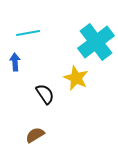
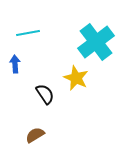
blue arrow: moved 2 px down
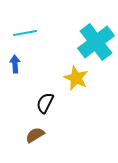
cyan line: moved 3 px left
black semicircle: moved 9 px down; rotated 120 degrees counterclockwise
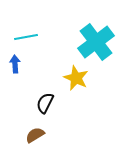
cyan line: moved 1 px right, 4 px down
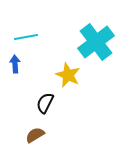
yellow star: moved 8 px left, 3 px up
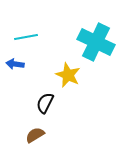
cyan cross: rotated 27 degrees counterclockwise
blue arrow: rotated 78 degrees counterclockwise
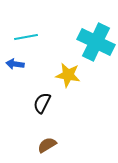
yellow star: rotated 15 degrees counterclockwise
black semicircle: moved 3 px left
brown semicircle: moved 12 px right, 10 px down
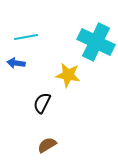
blue arrow: moved 1 px right, 1 px up
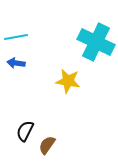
cyan line: moved 10 px left
yellow star: moved 6 px down
black semicircle: moved 17 px left, 28 px down
brown semicircle: rotated 24 degrees counterclockwise
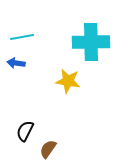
cyan line: moved 6 px right
cyan cross: moved 5 px left; rotated 27 degrees counterclockwise
brown semicircle: moved 1 px right, 4 px down
